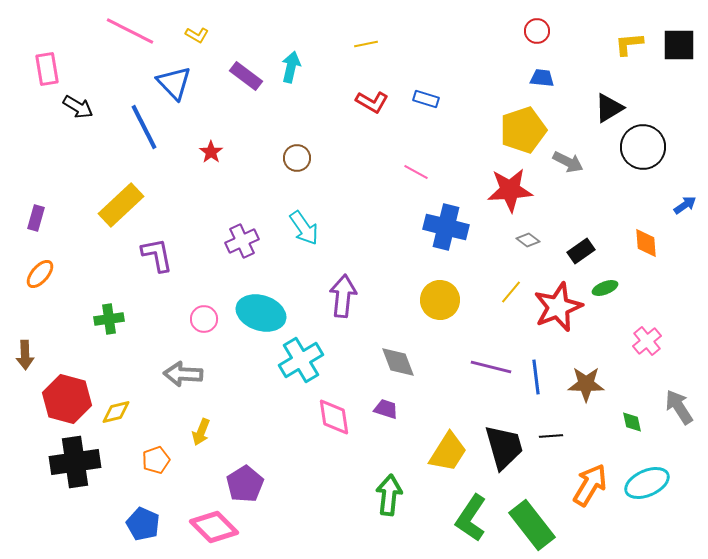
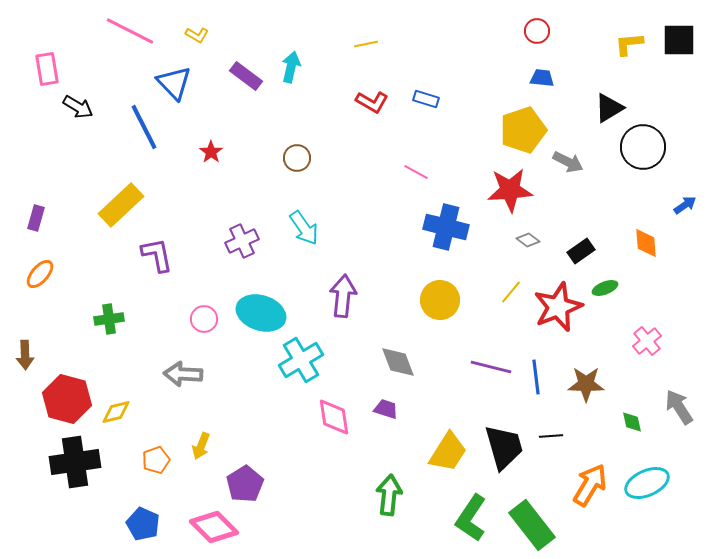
black square at (679, 45): moved 5 px up
yellow arrow at (201, 432): moved 14 px down
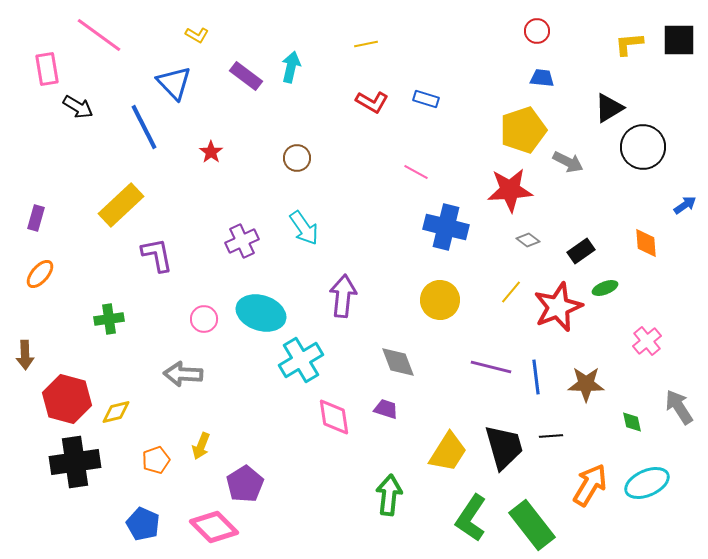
pink line at (130, 31): moved 31 px left, 4 px down; rotated 9 degrees clockwise
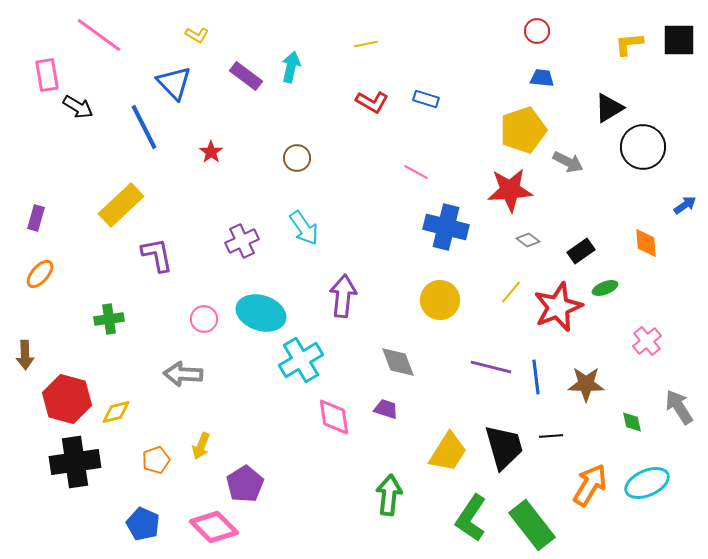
pink rectangle at (47, 69): moved 6 px down
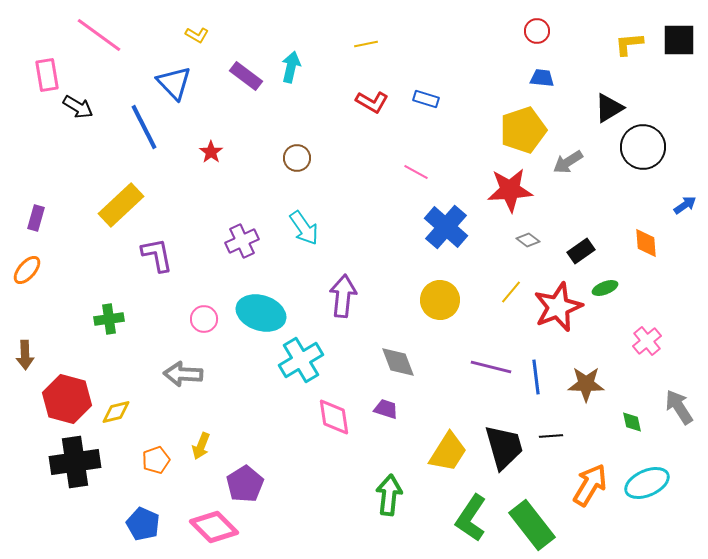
gray arrow at (568, 162): rotated 120 degrees clockwise
blue cross at (446, 227): rotated 27 degrees clockwise
orange ellipse at (40, 274): moved 13 px left, 4 px up
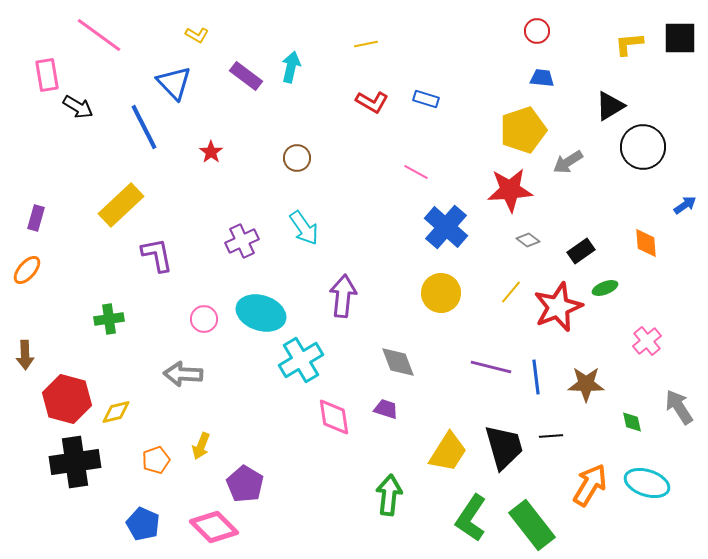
black square at (679, 40): moved 1 px right, 2 px up
black triangle at (609, 108): moved 1 px right, 2 px up
yellow circle at (440, 300): moved 1 px right, 7 px up
cyan ellipse at (647, 483): rotated 42 degrees clockwise
purple pentagon at (245, 484): rotated 9 degrees counterclockwise
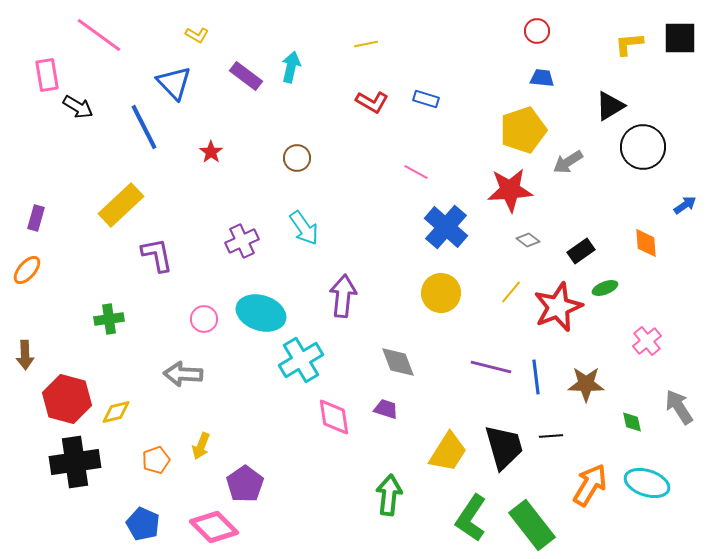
purple pentagon at (245, 484): rotated 6 degrees clockwise
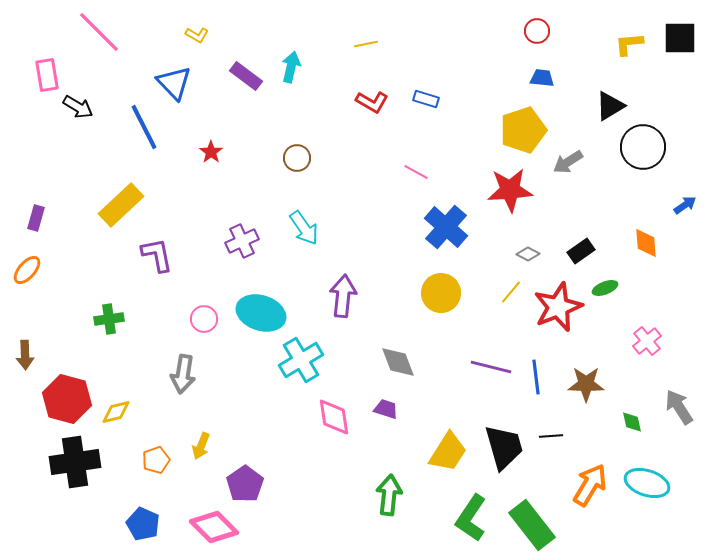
pink line at (99, 35): moved 3 px up; rotated 9 degrees clockwise
gray diamond at (528, 240): moved 14 px down; rotated 10 degrees counterclockwise
gray arrow at (183, 374): rotated 84 degrees counterclockwise
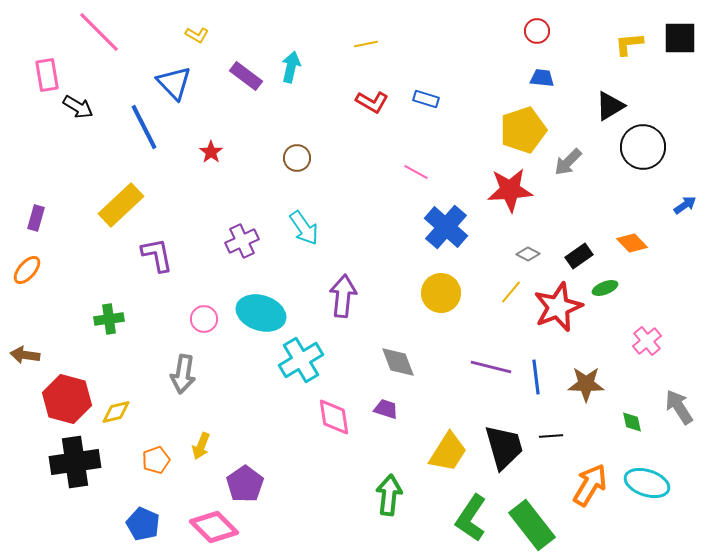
gray arrow at (568, 162): rotated 12 degrees counterclockwise
orange diamond at (646, 243): moved 14 px left; rotated 40 degrees counterclockwise
black rectangle at (581, 251): moved 2 px left, 5 px down
brown arrow at (25, 355): rotated 100 degrees clockwise
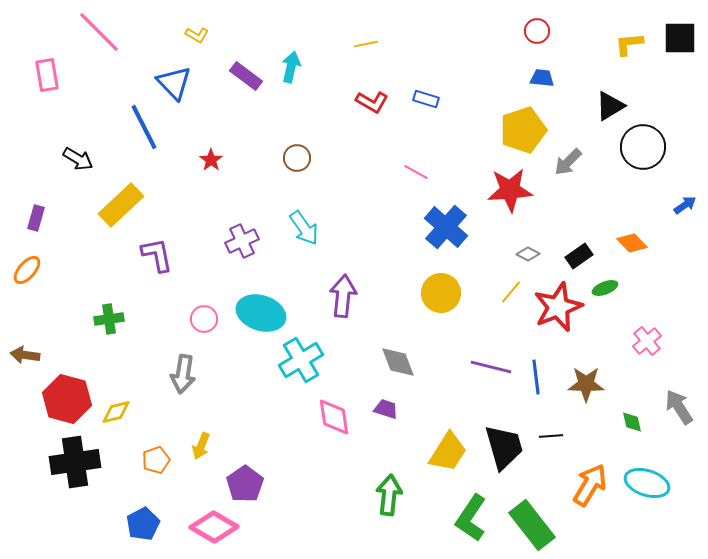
black arrow at (78, 107): moved 52 px down
red star at (211, 152): moved 8 px down
blue pentagon at (143, 524): rotated 20 degrees clockwise
pink diamond at (214, 527): rotated 15 degrees counterclockwise
